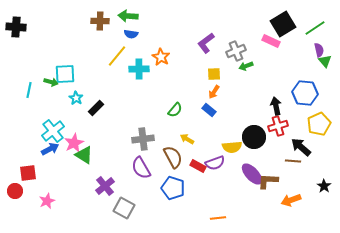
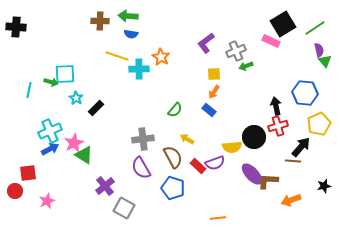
yellow line at (117, 56): rotated 70 degrees clockwise
cyan cross at (53, 131): moved 3 px left; rotated 15 degrees clockwise
black arrow at (301, 147): rotated 90 degrees clockwise
red rectangle at (198, 166): rotated 14 degrees clockwise
black star at (324, 186): rotated 24 degrees clockwise
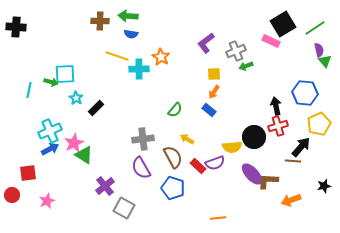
red circle at (15, 191): moved 3 px left, 4 px down
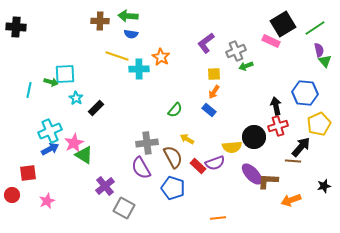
gray cross at (143, 139): moved 4 px right, 4 px down
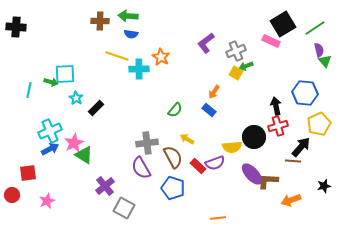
yellow square at (214, 74): moved 22 px right, 1 px up; rotated 32 degrees clockwise
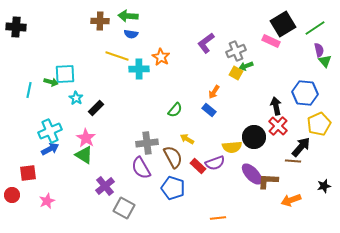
red cross at (278, 126): rotated 30 degrees counterclockwise
pink star at (74, 143): moved 12 px right, 5 px up; rotated 12 degrees counterclockwise
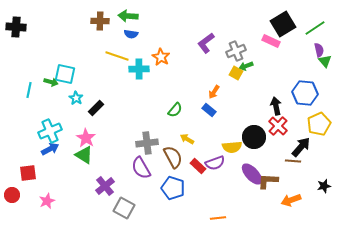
cyan square at (65, 74): rotated 15 degrees clockwise
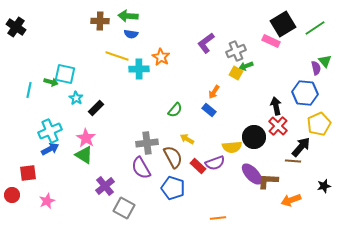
black cross at (16, 27): rotated 30 degrees clockwise
purple semicircle at (319, 50): moved 3 px left, 18 px down
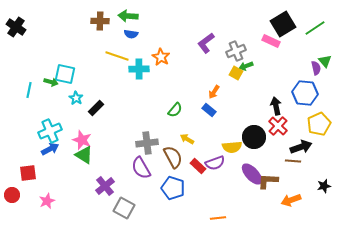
pink star at (86, 138): moved 4 px left, 2 px down; rotated 12 degrees counterclockwise
black arrow at (301, 147): rotated 30 degrees clockwise
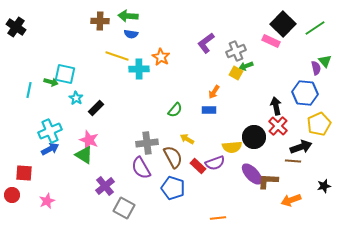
black square at (283, 24): rotated 15 degrees counterclockwise
blue rectangle at (209, 110): rotated 40 degrees counterclockwise
pink star at (82, 140): moved 7 px right
red square at (28, 173): moved 4 px left; rotated 12 degrees clockwise
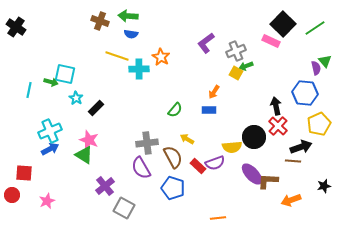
brown cross at (100, 21): rotated 18 degrees clockwise
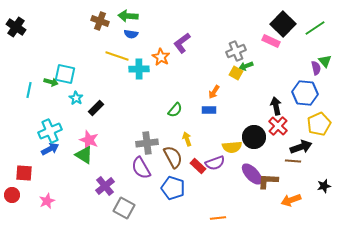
purple L-shape at (206, 43): moved 24 px left
yellow arrow at (187, 139): rotated 40 degrees clockwise
